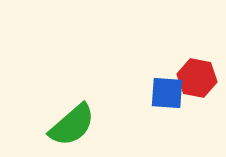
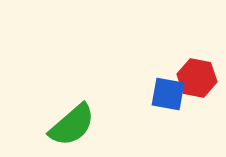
blue square: moved 1 px right, 1 px down; rotated 6 degrees clockwise
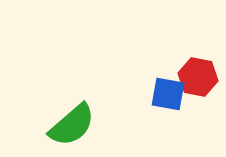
red hexagon: moved 1 px right, 1 px up
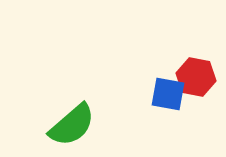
red hexagon: moved 2 px left
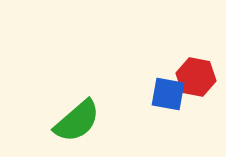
green semicircle: moved 5 px right, 4 px up
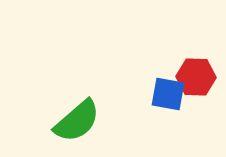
red hexagon: rotated 9 degrees counterclockwise
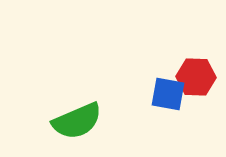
green semicircle: rotated 18 degrees clockwise
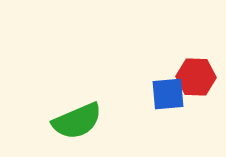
blue square: rotated 15 degrees counterclockwise
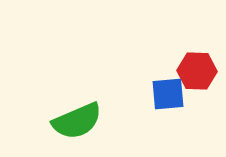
red hexagon: moved 1 px right, 6 px up
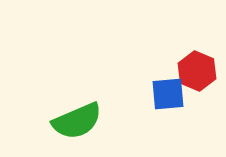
red hexagon: rotated 21 degrees clockwise
